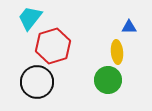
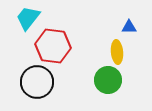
cyan trapezoid: moved 2 px left
red hexagon: rotated 24 degrees clockwise
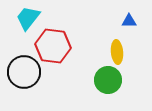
blue triangle: moved 6 px up
black circle: moved 13 px left, 10 px up
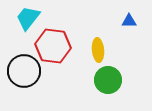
yellow ellipse: moved 19 px left, 2 px up
black circle: moved 1 px up
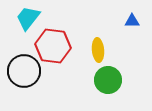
blue triangle: moved 3 px right
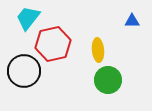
red hexagon: moved 2 px up; rotated 20 degrees counterclockwise
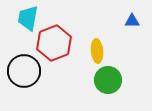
cyan trapezoid: rotated 28 degrees counterclockwise
red hexagon: moved 1 px right, 1 px up; rotated 8 degrees counterclockwise
yellow ellipse: moved 1 px left, 1 px down
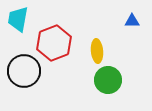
cyan trapezoid: moved 10 px left, 1 px down
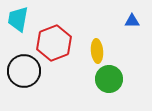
green circle: moved 1 px right, 1 px up
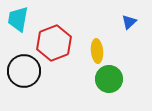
blue triangle: moved 3 px left, 1 px down; rotated 42 degrees counterclockwise
